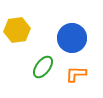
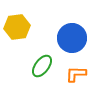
yellow hexagon: moved 3 px up
green ellipse: moved 1 px left, 1 px up
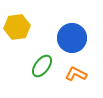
orange L-shape: rotated 25 degrees clockwise
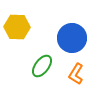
yellow hexagon: rotated 10 degrees clockwise
orange L-shape: rotated 85 degrees counterclockwise
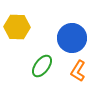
orange L-shape: moved 2 px right, 3 px up
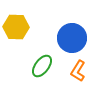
yellow hexagon: moved 1 px left
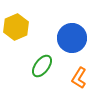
yellow hexagon: rotated 25 degrees counterclockwise
orange L-shape: moved 1 px right, 7 px down
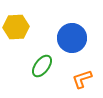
yellow hexagon: rotated 20 degrees clockwise
orange L-shape: moved 3 px right, 1 px down; rotated 40 degrees clockwise
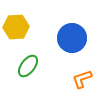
green ellipse: moved 14 px left
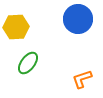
blue circle: moved 6 px right, 19 px up
green ellipse: moved 3 px up
